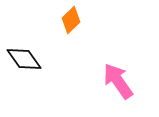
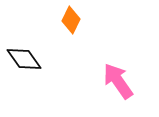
orange diamond: rotated 20 degrees counterclockwise
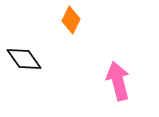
pink arrow: rotated 21 degrees clockwise
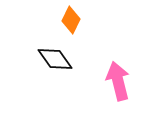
black diamond: moved 31 px right
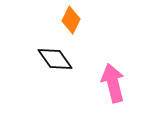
pink arrow: moved 5 px left, 2 px down
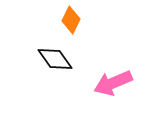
pink arrow: rotated 99 degrees counterclockwise
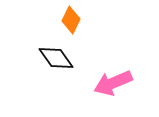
black diamond: moved 1 px right, 1 px up
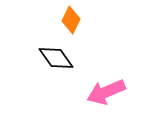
pink arrow: moved 7 px left, 9 px down
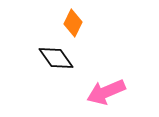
orange diamond: moved 2 px right, 3 px down
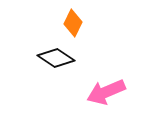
black diamond: rotated 21 degrees counterclockwise
